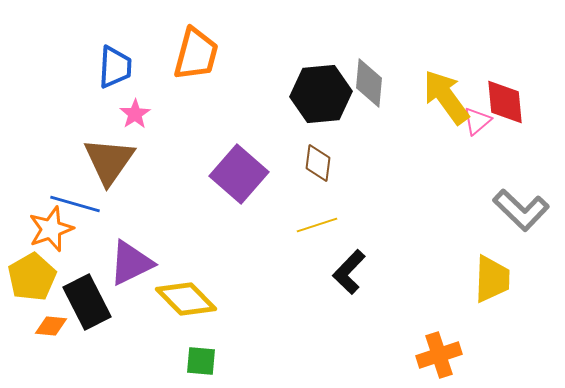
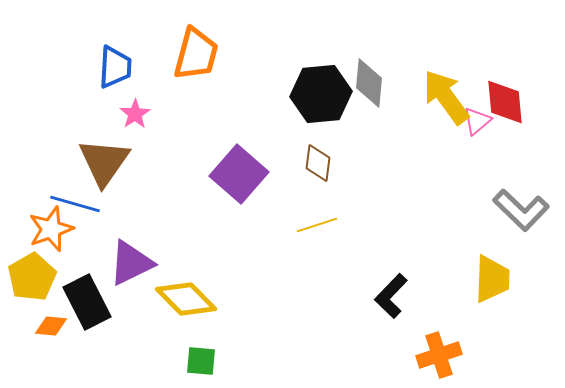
brown triangle: moved 5 px left, 1 px down
black L-shape: moved 42 px right, 24 px down
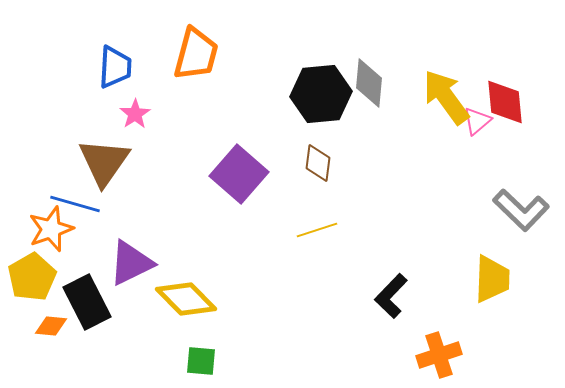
yellow line: moved 5 px down
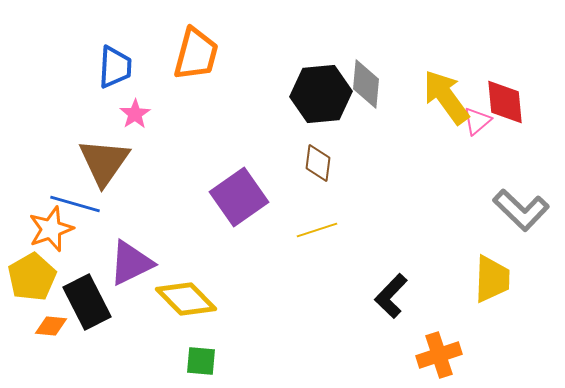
gray diamond: moved 3 px left, 1 px down
purple square: moved 23 px down; rotated 14 degrees clockwise
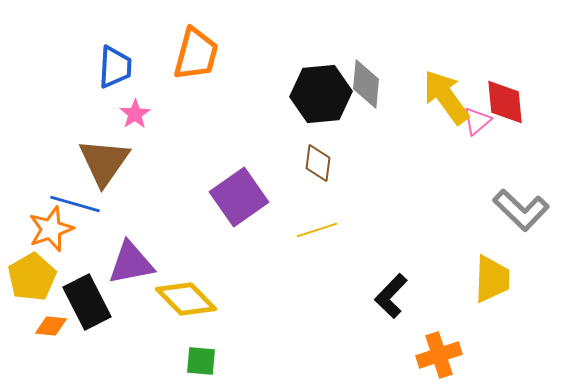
purple triangle: rotated 15 degrees clockwise
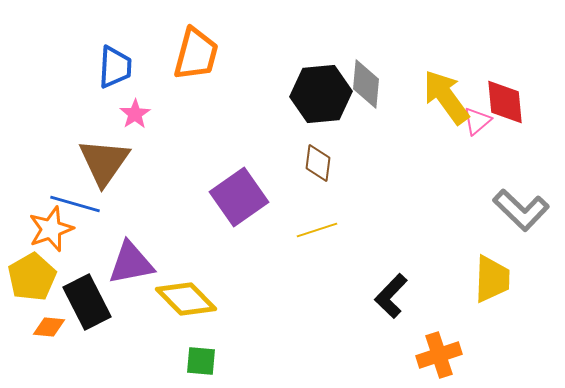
orange diamond: moved 2 px left, 1 px down
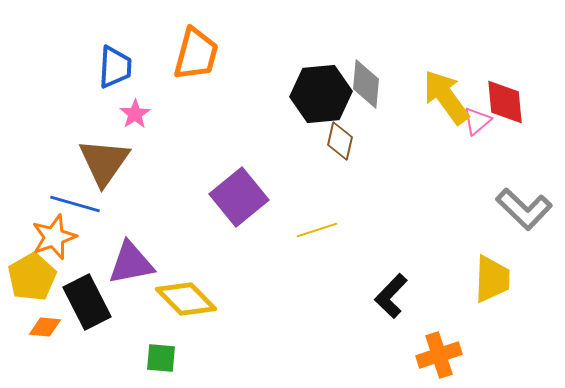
brown diamond: moved 22 px right, 22 px up; rotated 6 degrees clockwise
purple square: rotated 4 degrees counterclockwise
gray L-shape: moved 3 px right, 1 px up
orange star: moved 3 px right, 8 px down
orange diamond: moved 4 px left
green square: moved 40 px left, 3 px up
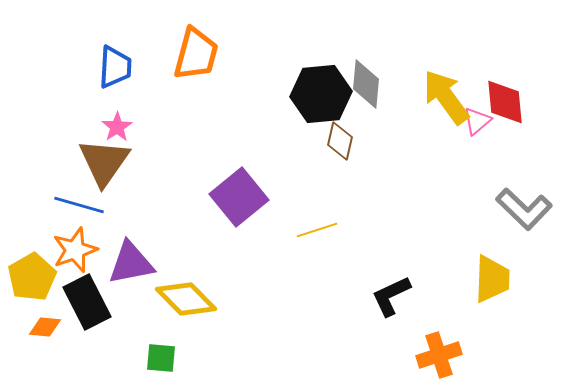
pink star: moved 18 px left, 13 px down
blue line: moved 4 px right, 1 px down
orange star: moved 21 px right, 13 px down
black L-shape: rotated 21 degrees clockwise
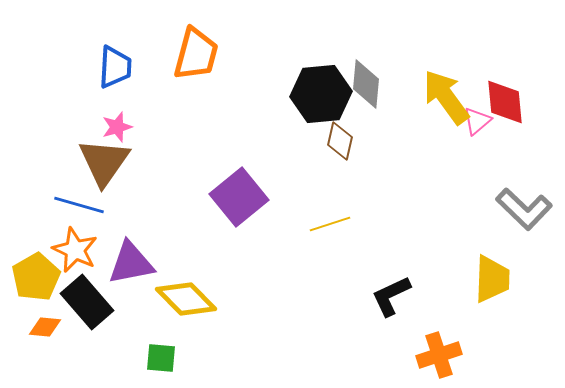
pink star: rotated 16 degrees clockwise
yellow line: moved 13 px right, 6 px up
orange star: rotated 27 degrees counterclockwise
yellow pentagon: moved 4 px right
black rectangle: rotated 14 degrees counterclockwise
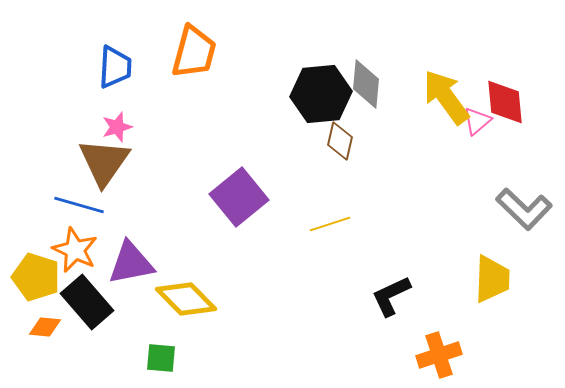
orange trapezoid: moved 2 px left, 2 px up
yellow pentagon: rotated 24 degrees counterclockwise
